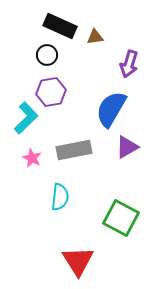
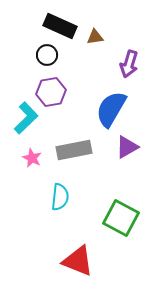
red triangle: rotated 36 degrees counterclockwise
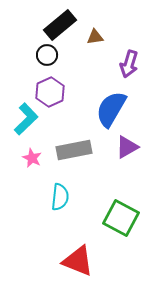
black rectangle: moved 1 px up; rotated 64 degrees counterclockwise
purple hexagon: moved 1 px left; rotated 16 degrees counterclockwise
cyan L-shape: moved 1 px down
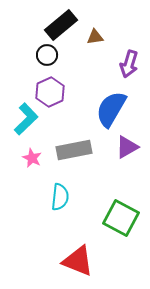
black rectangle: moved 1 px right
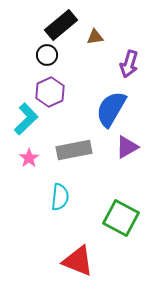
pink star: moved 3 px left; rotated 12 degrees clockwise
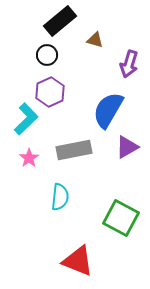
black rectangle: moved 1 px left, 4 px up
brown triangle: moved 3 px down; rotated 24 degrees clockwise
blue semicircle: moved 3 px left, 1 px down
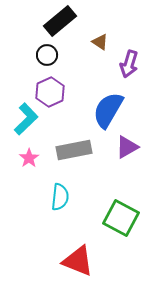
brown triangle: moved 5 px right, 2 px down; rotated 18 degrees clockwise
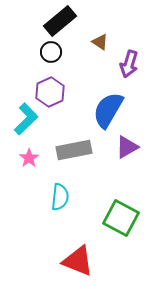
black circle: moved 4 px right, 3 px up
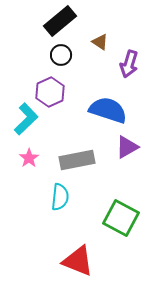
black circle: moved 10 px right, 3 px down
blue semicircle: rotated 78 degrees clockwise
gray rectangle: moved 3 px right, 10 px down
